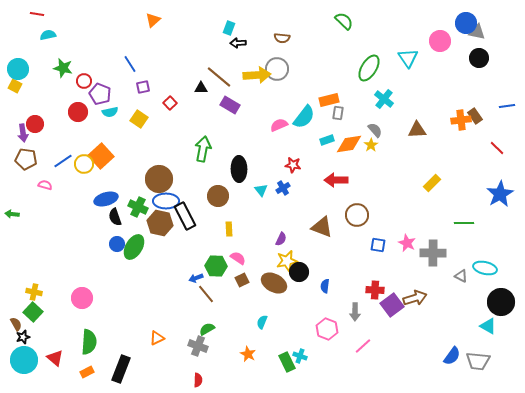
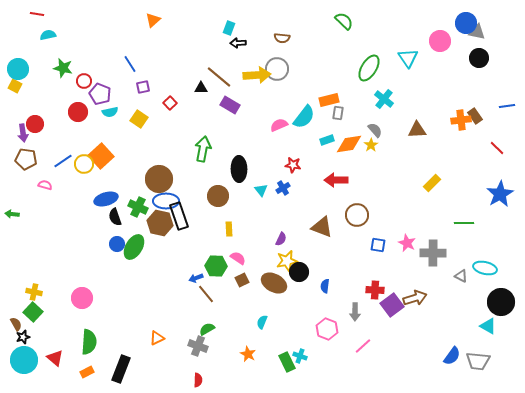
black rectangle at (185, 216): moved 6 px left; rotated 8 degrees clockwise
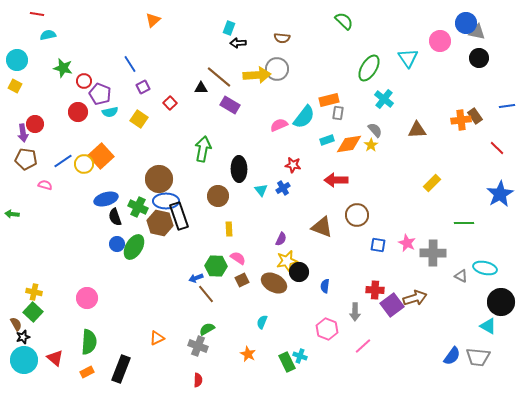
cyan circle at (18, 69): moved 1 px left, 9 px up
purple square at (143, 87): rotated 16 degrees counterclockwise
pink circle at (82, 298): moved 5 px right
gray trapezoid at (478, 361): moved 4 px up
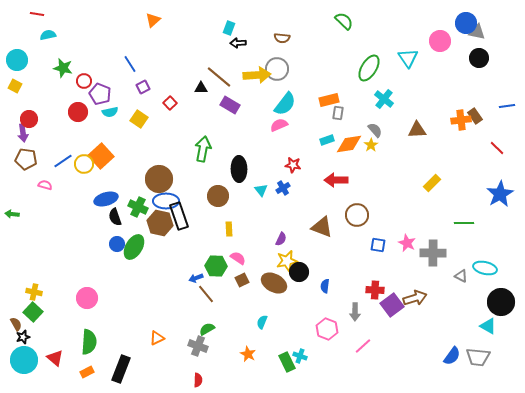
cyan semicircle at (304, 117): moved 19 px left, 13 px up
red circle at (35, 124): moved 6 px left, 5 px up
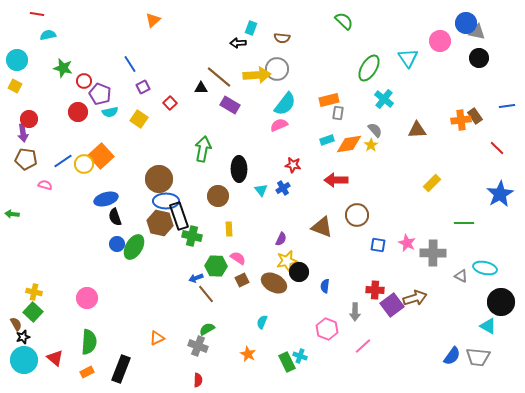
cyan rectangle at (229, 28): moved 22 px right
green cross at (138, 207): moved 54 px right, 29 px down; rotated 12 degrees counterclockwise
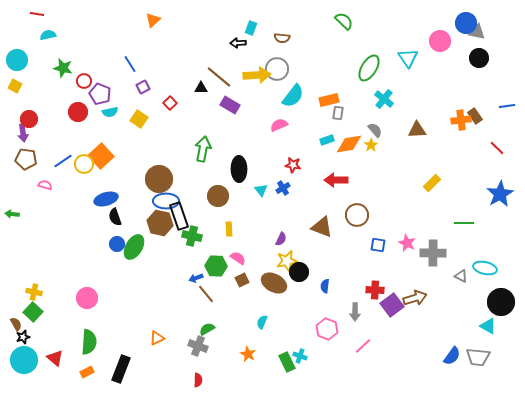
cyan semicircle at (285, 104): moved 8 px right, 8 px up
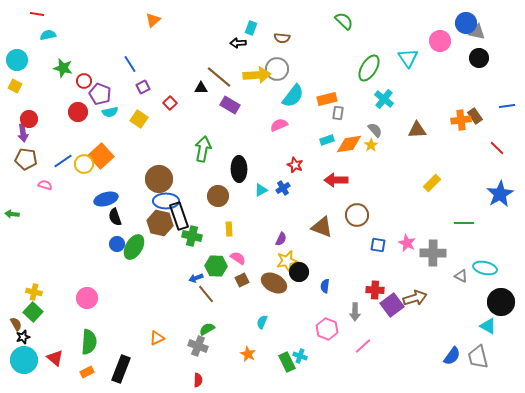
orange rectangle at (329, 100): moved 2 px left, 1 px up
red star at (293, 165): moved 2 px right; rotated 14 degrees clockwise
cyan triangle at (261, 190): rotated 40 degrees clockwise
gray trapezoid at (478, 357): rotated 70 degrees clockwise
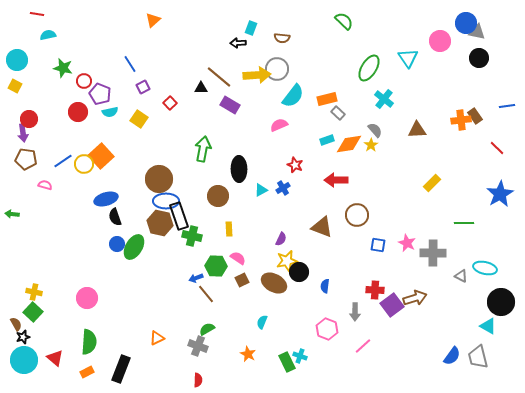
gray rectangle at (338, 113): rotated 56 degrees counterclockwise
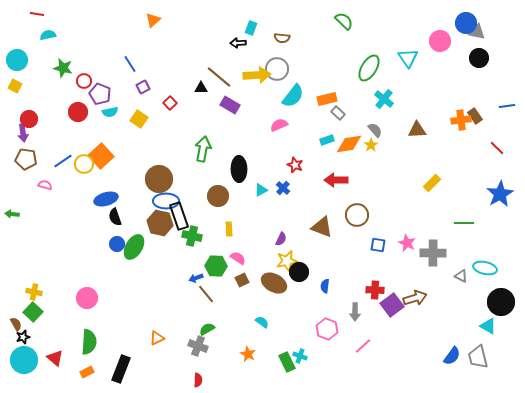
blue cross at (283, 188): rotated 16 degrees counterclockwise
cyan semicircle at (262, 322): rotated 104 degrees clockwise
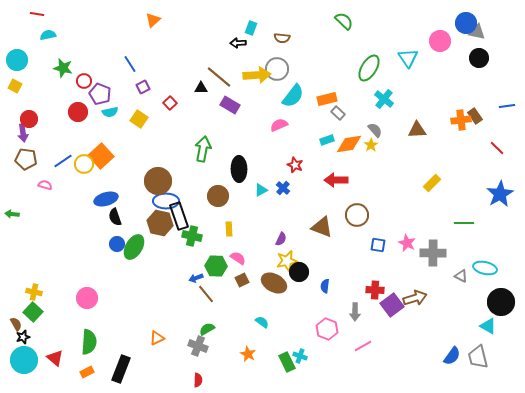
brown circle at (159, 179): moved 1 px left, 2 px down
pink line at (363, 346): rotated 12 degrees clockwise
